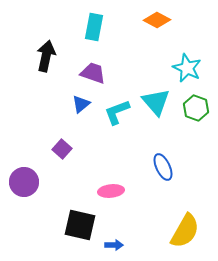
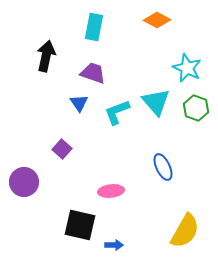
blue triangle: moved 2 px left, 1 px up; rotated 24 degrees counterclockwise
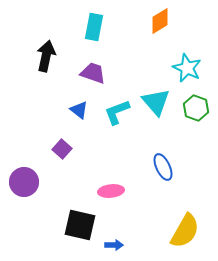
orange diamond: moved 3 px right, 1 px down; rotated 60 degrees counterclockwise
blue triangle: moved 7 px down; rotated 18 degrees counterclockwise
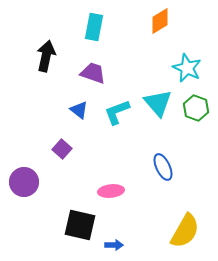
cyan triangle: moved 2 px right, 1 px down
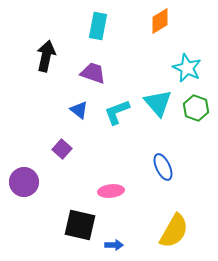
cyan rectangle: moved 4 px right, 1 px up
yellow semicircle: moved 11 px left
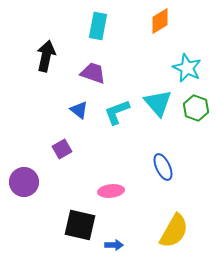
purple square: rotated 18 degrees clockwise
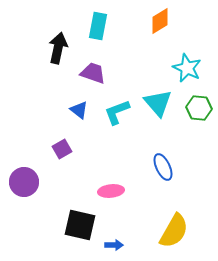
black arrow: moved 12 px right, 8 px up
green hexagon: moved 3 px right; rotated 15 degrees counterclockwise
